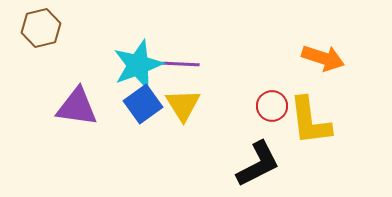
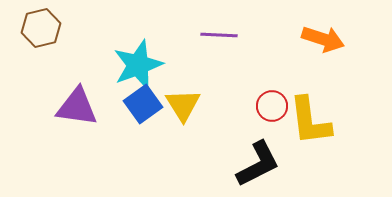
orange arrow: moved 19 px up
purple line: moved 38 px right, 29 px up
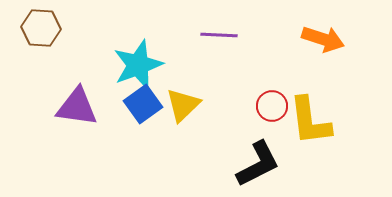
brown hexagon: rotated 18 degrees clockwise
yellow triangle: rotated 18 degrees clockwise
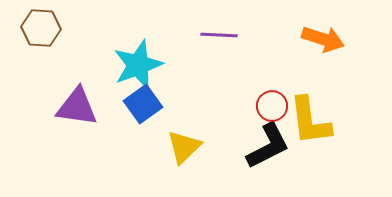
yellow triangle: moved 1 px right, 42 px down
black L-shape: moved 10 px right, 18 px up
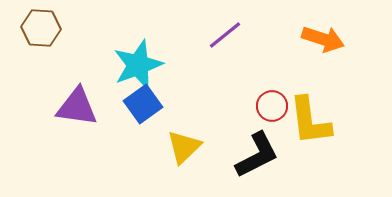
purple line: moved 6 px right; rotated 42 degrees counterclockwise
black L-shape: moved 11 px left, 9 px down
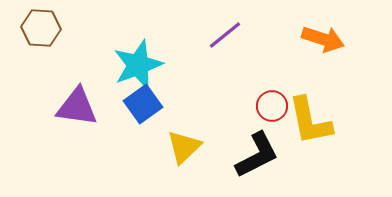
yellow L-shape: rotated 4 degrees counterclockwise
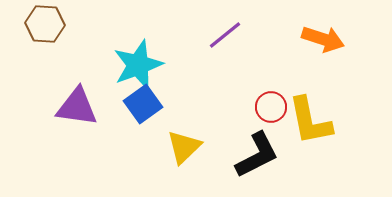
brown hexagon: moved 4 px right, 4 px up
red circle: moved 1 px left, 1 px down
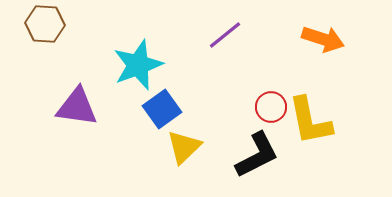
blue square: moved 19 px right, 5 px down
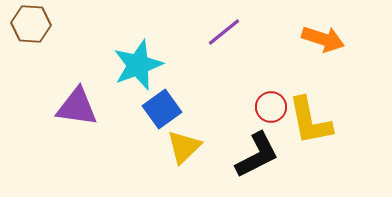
brown hexagon: moved 14 px left
purple line: moved 1 px left, 3 px up
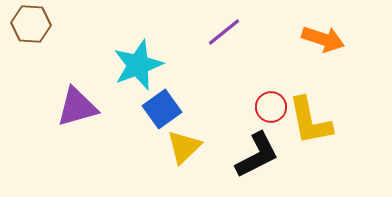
purple triangle: rotated 24 degrees counterclockwise
